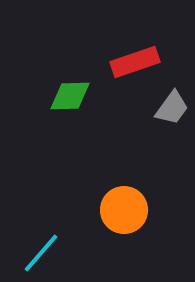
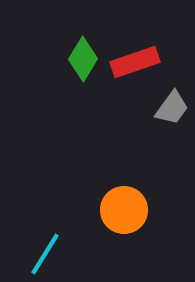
green diamond: moved 13 px right, 37 px up; rotated 57 degrees counterclockwise
cyan line: moved 4 px right, 1 px down; rotated 9 degrees counterclockwise
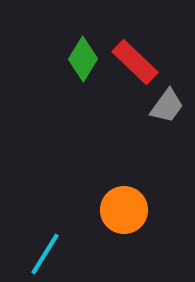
red rectangle: rotated 63 degrees clockwise
gray trapezoid: moved 5 px left, 2 px up
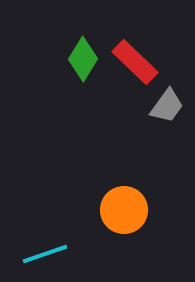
cyan line: rotated 39 degrees clockwise
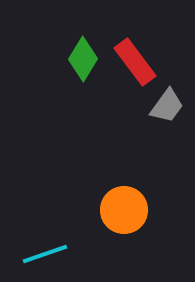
red rectangle: rotated 9 degrees clockwise
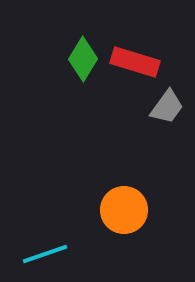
red rectangle: rotated 36 degrees counterclockwise
gray trapezoid: moved 1 px down
